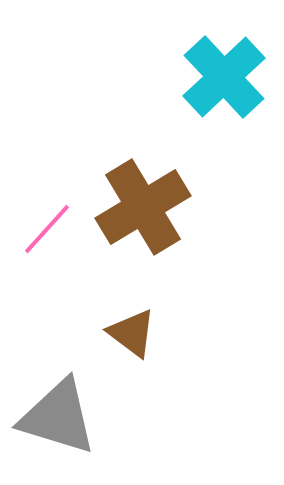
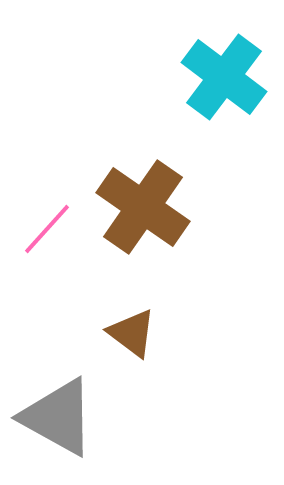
cyan cross: rotated 10 degrees counterclockwise
brown cross: rotated 24 degrees counterclockwise
gray triangle: rotated 12 degrees clockwise
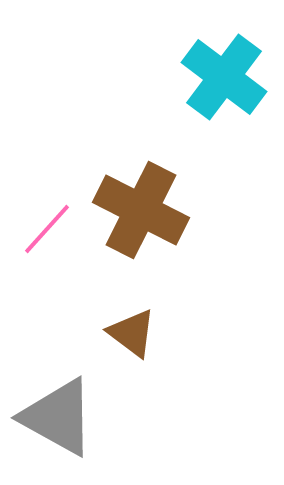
brown cross: moved 2 px left, 3 px down; rotated 8 degrees counterclockwise
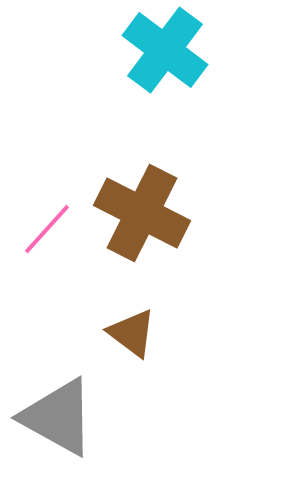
cyan cross: moved 59 px left, 27 px up
brown cross: moved 1 px right, 3 px down
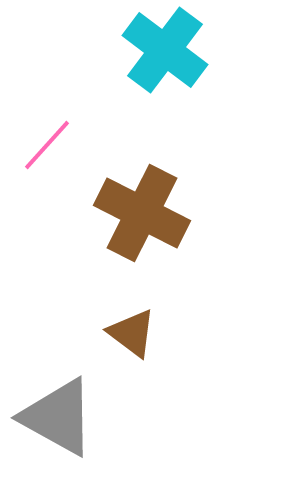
pink line: moved 84 px up
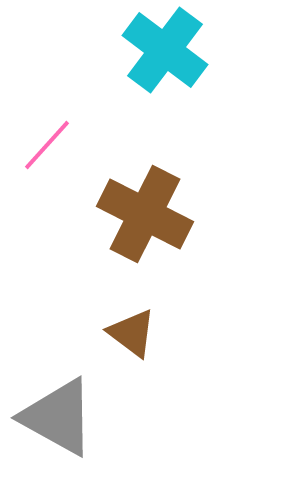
brown cross: moved 3 px right, 1 px down
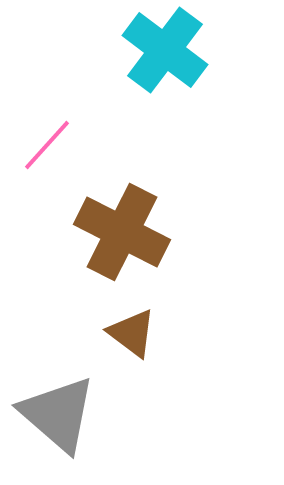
brown cross: moved 23 px left, 18 px down
gray triangle: moved 3 px up; rotated 12 degrees clockwise
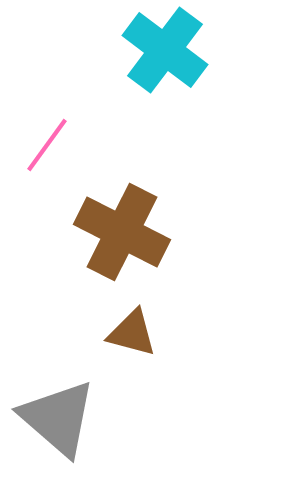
pink line: rotated 6 degrees counterclockwise
brown triangle: rotated 22 degrees counterclockwise
gray triangle: moved 4 px down
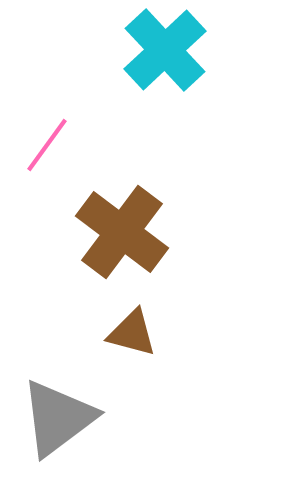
cyan cross: rotated 10 degrees clockwise
brown cross: rotated 10 degrees clockwise
gray triangle: rotated 42 degrees clockwise
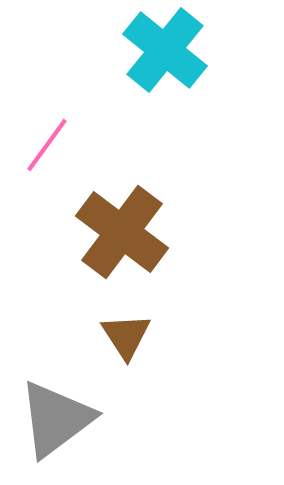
cyan cross: rotated 8 degrees counterclockwise
brown triangle: moved 6 px left, 3 px down; rotated 42 degrees clockwise
gray triangle: moved 2 px left, 1 px down
